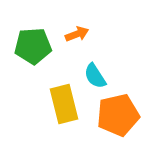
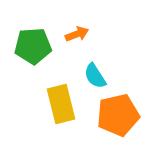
yellow rectangle: moved 3 px left
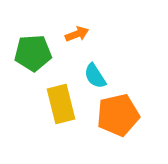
green pentagon: moved 7 px down
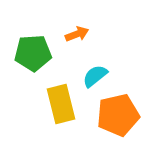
cyan semicircle: rotated 84 degrees clockwise
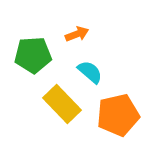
green pentagon: moved 2 px down
cyan semicircle: moved 5 px left, 4 px up; rotated 80 degrees clockwise
yellow rectangle: moved 1 px right; rotated 30 degrees counterclockwise
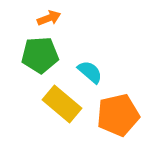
orange arrow: moved 28 px left, 16 px up
green pentagon: moved 7 px right
yellow rectangle: rotated 6 degrees counterclockwise
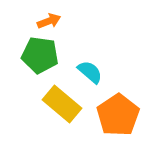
orange arrow: moved 3 px down
green pentagon: rotated 12 degrees clockwise
orange pentagon: rotated 21 degrees counterclockwise
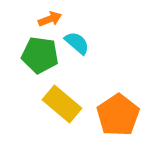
orange arrow: moved 1 px right, 2 px up
cyan semicircle: moved 13 px left, 29 px up
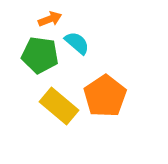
yellow rectangle: moved 3 px left, 2 px down
orange pentagon: moved 13 px left, 19 px up
